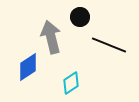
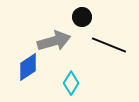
black circle: moved 2 px right
gray arrow: moved 3 px right, 4 px down; rotated 88 degrees clockwise
cyan diamond: rotated 25 degrees counterclockwise
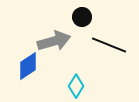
blue diamond: moved 1 px up
cyan diamond: moved 5 px right, 3 px down
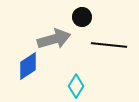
gray arrow: moved 2 px up
black line: rotated 16 degrees counterclockwise
